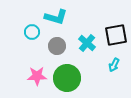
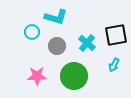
green circle: moved 7 px right, 2 px up
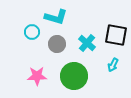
black square: rotated 20 degrees clockwise
gray circle: moved 2 px up
cyan arrow: moved 1 px left
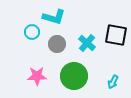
cyan L-shape: moved 2 px left
cyan arrow: moved 17 px down
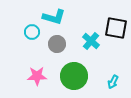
black square: moved 7 px up
cyan cross: moved 4 px right, 2 px up
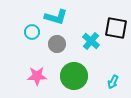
cyan L-shape: moved 2 px right
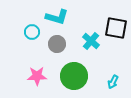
cyan L-shape: moved 1 px right
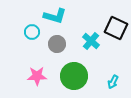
cyan L-shape: moved 2 px left, 1 px up
black square: rotated 15 degrees clockwise
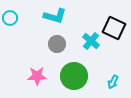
black square: moved 2 px left
cyan circle: moved 22 px left, 14 px up
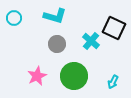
cyan circle: moved 4 px right
pink star: rotated 24 degrees counterclockwise
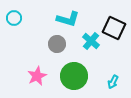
cyan L-shape: moved 13 px right, 3 px down
